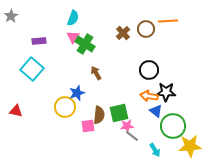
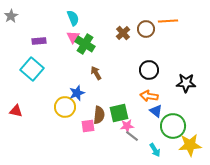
cyan semicircle: rotated 42 degrees counterclockwise
black star: moved 20 px right, 9 px up
yellow star: moved 1 px up
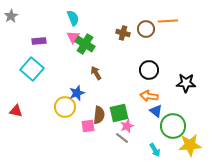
brown cross: rotated 32 degrees counterclockwise
pink star: rotated 16 degrees counterclockwise
gray line: moved 10 px left, 2 px down
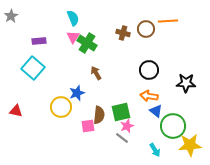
green cross: moved 2 px right, 1 px up
cyan square: moved 1 px right, 1 px up
yellow circle: moved 4 px left
green square: moved 2 px right, 1 px up
